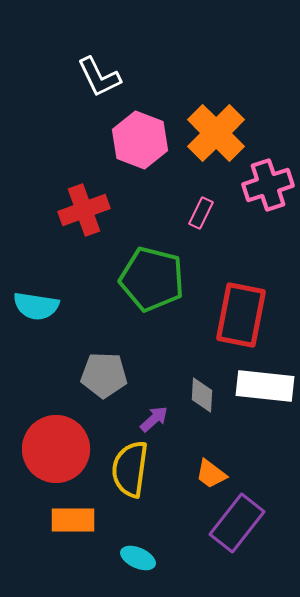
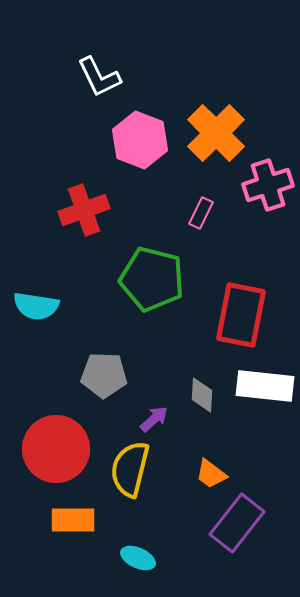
yellow semicircle: rotated 6 degrees clockwise
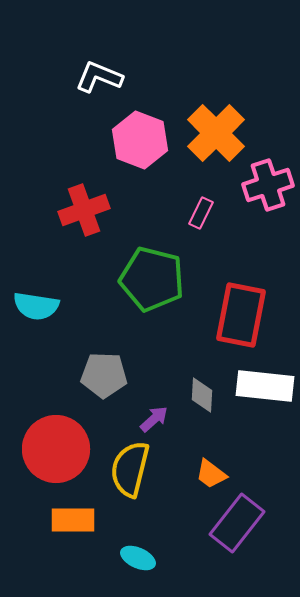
white L-shape: rotated 138 degrees clockwise
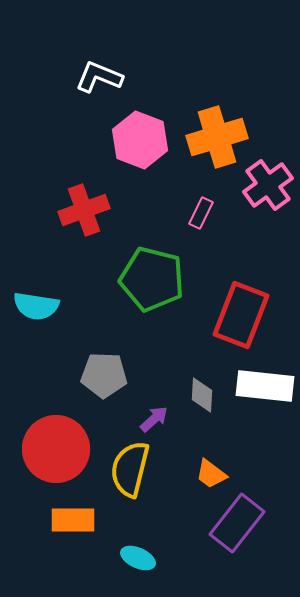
orange cross: moved 1 px right, 4 px down; rotated 28 degrees clockwise
pink cross: rotated 18 degrees counterclockwise
red rectangle: rotated 10 degrees clockwise
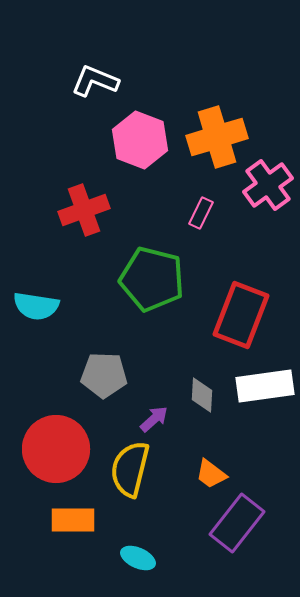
white L-shape: moved 4 px left, 4 px down
white rectangle: rotated 14 degrees counterclockwise
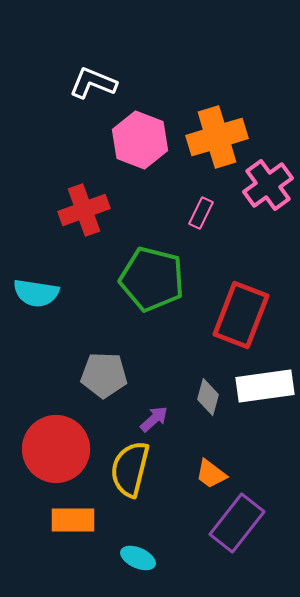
white L-shape: moved 2 px left, 2 px down
cyan semicircle: moved 13 px up
gray diamond: moved 6 px right, 2 px down; rotated 12 degrees clockwise
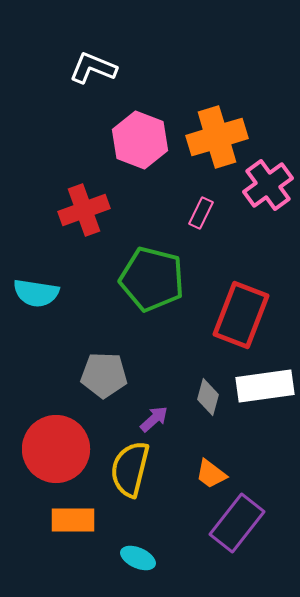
white L-shape: moved 15 px up
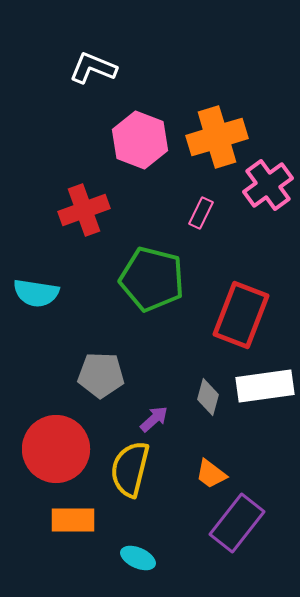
gray pentagon: moved 3 px left
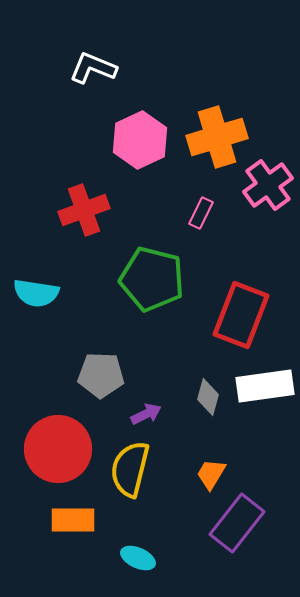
pink hexagon: rotated 14 degrees clockwise
purple arrow: moved 8 px left, 5 px up; rotated 16 degrees clockwise
red circle: moved 2 px right
orange trapezoid: rotated 84 degrees clockwise
